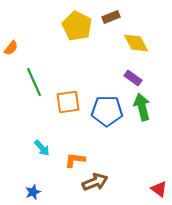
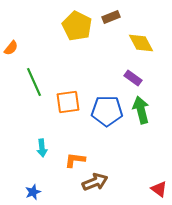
yellow diamond: moved 5 px right
green arrow: moved 1 px left, 3 px down
cyan arrow: rotated 36 degrees clockwise
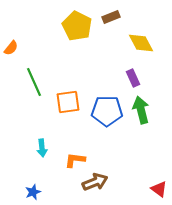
purple rectangle: rotated 30 degrees clockwise
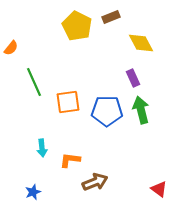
orange L-shape: moved 5 px left
